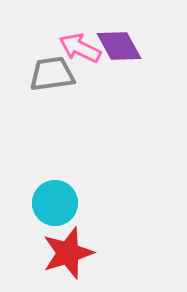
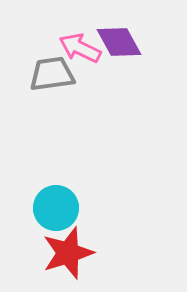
purple diamond: moved 4 px up
cyan circle: moved 1 px right, 5 px down
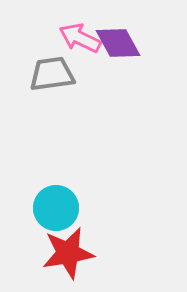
purple diamond: moved 1 px left, 1 px down
pink arrow: moved 10 px up
red star: rotated 8 degrees clockwise
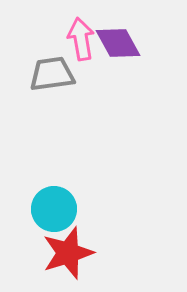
pink arrow: moved 1 px right, 1 px down; rotated 54 degrees clockwise
cyan circle: moved 2 px left, 1 px down
red star: rotated 8 degrees counterclockwise
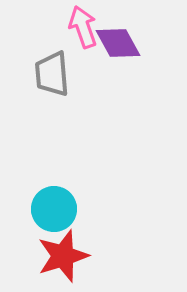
pink arrow: moved 2 px right, 12 px up; rotated 9 degrees counterclockwise
gray trapezoid: rotated 87 degrees counterclockwise
red star: moved 5 px left, 3 px down
